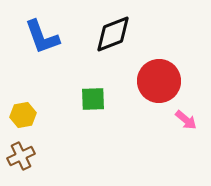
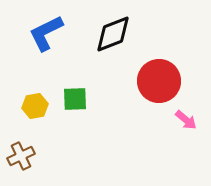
blue L-shape: moved 4 px right, 4 px up; rotated 84 degrees clockwise
green square: moved 18 px left
yellow hexagon: moved 12 px right, 9 px up
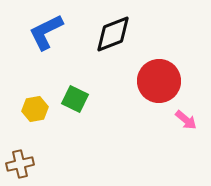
blue L-shape: moved 1 px up
green square: rotated 28 degrees clockwise
yellow hexagon: moved 3 px down
brown cross: moved 1 px left, 8 px down; rotated 12 degrees clockwise
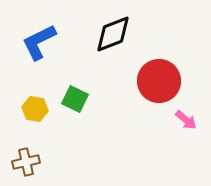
blue L-shape: moved 7 px left, 10 px down
yellow hexagon: rotated 20 degrees clockwise
brown cross: moved 6 px right, 2 px up
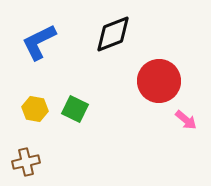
green square: moved 10 px down
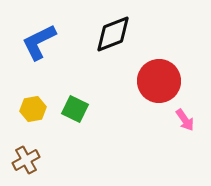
yellow hexagon: moved 2 px left; rotated 20 degrees counterclockwise
pink arrow: moved 1 px left; rotated 15 degrees clockwise
brown cross: moved 2 px up; rotated 16 degrees counterclockwise
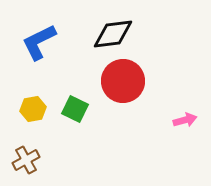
black diamond: rotated 15 degrees clockwise
red circle: moved 36 px left
pink arrow: rotated 70 degrees counterclockwise
